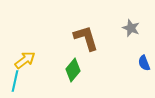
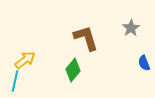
gray star: rotated 18 degrees clockwise
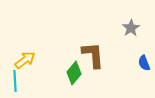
brown L-shape: moved 7 px right, 17 px down; rotated 12 degrees clockwise
green diamond: moved 1 px right, 3 px down
cyan line: rotated 15 degrees counterclockwise
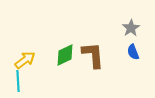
blue semicircle: moved 11 px left, 11 px up
green diamond: moved 9 px left, 18 px up; rotated 25 degrees clockwise
cyan line: moved 3 px right
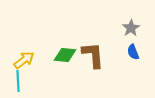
green diamond: rotated 30 degrees clockwise
yellow arrow: moved 1 px left
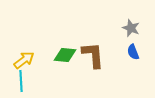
gray star: rotated 18 degrees counterclockwise
cyan line: moved 3 px right
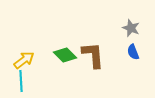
green diamond: rotated 40 degrees clockwise
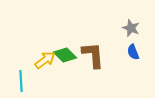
yellow arrow: moved 21 px right
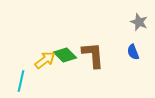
gray star: moved 8 px right, 6 px up
cyan line: rotated 15 degrees clockwise
